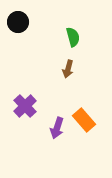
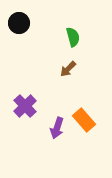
black circle: moved 1 px right, 1 px down
brown arrow: rotated 30 degrees clockwise
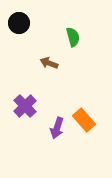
brown arrow: moved 19 px left, 6 px up; rotated 66 degrees clockwise
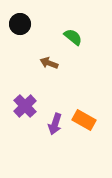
black circle: moved 1 px right, 1 px down
green semicircle: rotated 36 degrees counterclockwise
orange rectangle: rotated 20 degrees counterclockwise
purple arrow: moved 2 px left, 4 px up
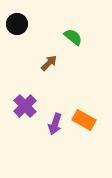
black circle: moved 3 px left
brown arrow: rotated 114 degrees clockwise
